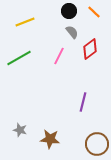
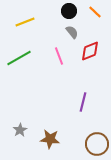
orange line: moved 1 px right
red diamond: moved 2 px down; rotated 15 degrees clockwise
pink line: rotated 48 degrees counterclockwise
gray star: rotated 24 degrees clockwise
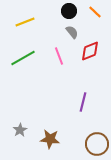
green line: moved 4 px right
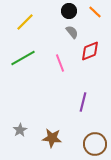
yellow line: rotated 24 degrees counterclockwise
pink line: moved 1 px right, 7 px down
brown star: moved 2 px right, 1 px up
brown circle: moved 2 px left
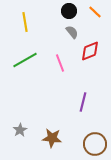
yellow line: rotated 54 degrees counterclockwise
green line: moved 2 px right, 2 px down
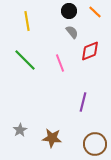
yellow line: moved 2 px right, 1 px up
green line: rotated 75 degrees clockwise
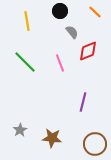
black circle: moved 9 px left
red diamond: moved 2 px left
green line: moved 2 px down
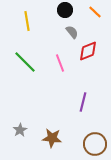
black circle: moved 5 px right, 1 px up
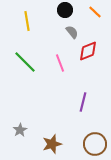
brown star: moved 6 px down; rotated 24 degrees counterclockwise
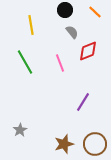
yellow line: moved 4 px right, 4 px down
green line: rotated 15 degrees clockwise
purple line: rotated 18 degrees clockwise
brown star: moved 12 px right
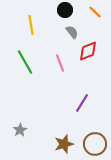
purple line: moved 1 px left, 1 px down
